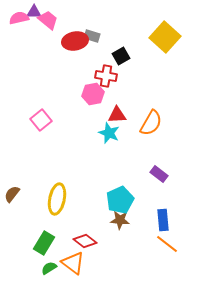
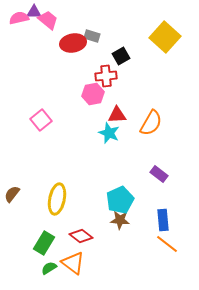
red ellipse: moved 2 px left, 2 px down
red cross: rotated 15 degrees counterclockwise
red diamond: moved 4 px left, 5 px up
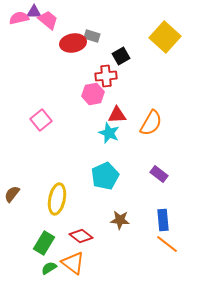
cyan pentagon: moved 15 px left, 24 px up
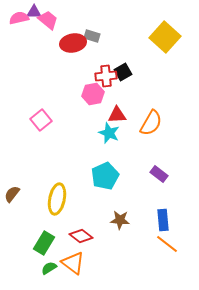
black square: moved 2 px right, 16 px down
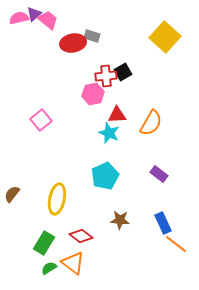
purple triangle: moved 2 px down; rotated 42 degrees counterclockwise
blue rectangle: moved 3 px down; rotated 20 degrees counterclockwise
orange line: moved 9 px right
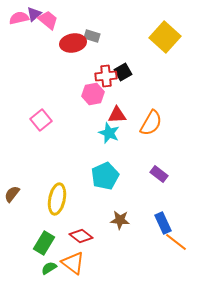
orange line: moved 2 px up
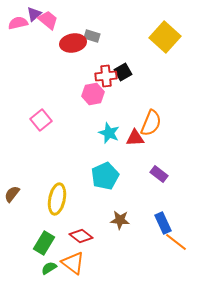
pink semicircle: moved 1 px left, 5 px down
red triangle: moved 18 px right, 23 px down
orange semicircle: rotated 8 degrees counterclockwise
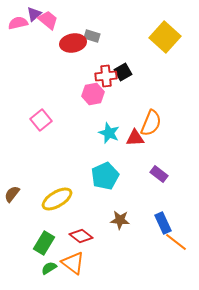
yellow ellipse: rotated 48 degrees clockwise
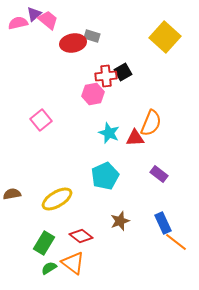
brown semicircle: rotated 42 degrees clockwise
brown star: moved 1 px down; rotated 24 degrees counterclockwise
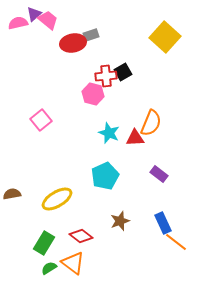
gray rectangle: moved 1 px left, 1 px up; rotated 35 degrees counterclockwise
pink hexagon: rotated 25 degrees clockwise
